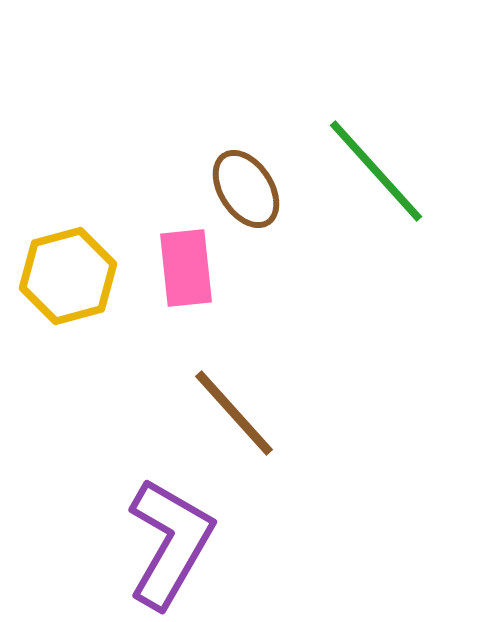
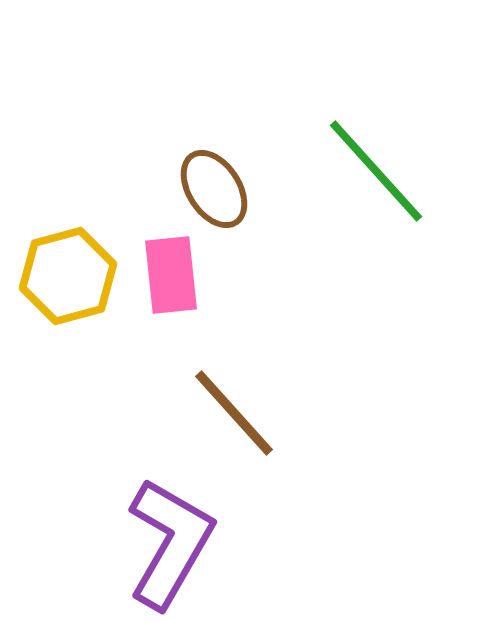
brown ellipse: moved 32 px left
pink rectangle: moved 15 px left, 7 px down
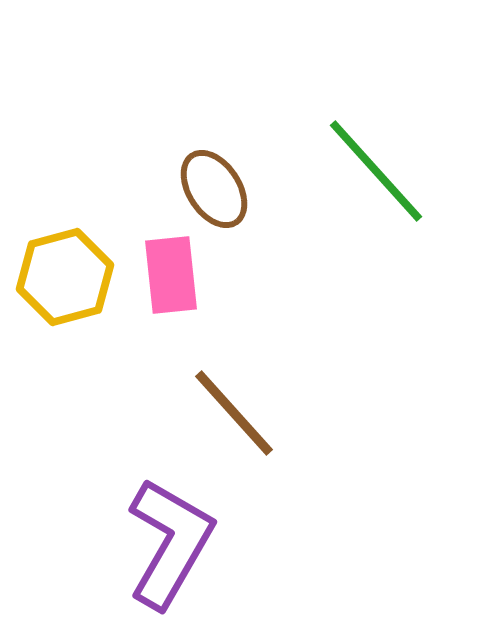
yellow hexagon: moved 3 px left, 1 px down
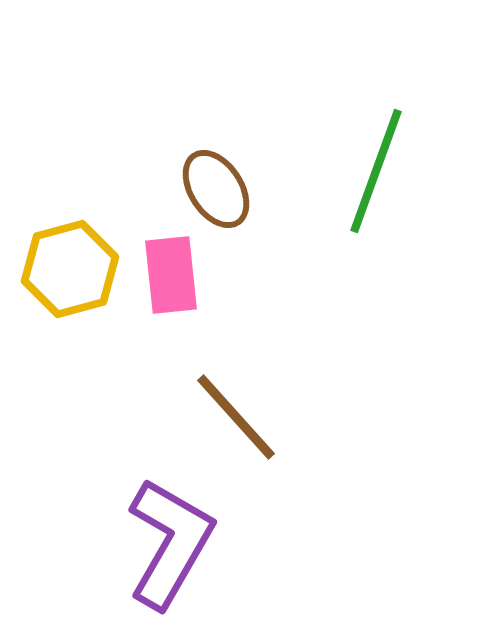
green line: rotated 62 degrees clockwise
brown ellipse: moved 2 px right
yellow hexagon: moved 5 px right, 8 px up
brown line: moved 2 px right, 4 px down
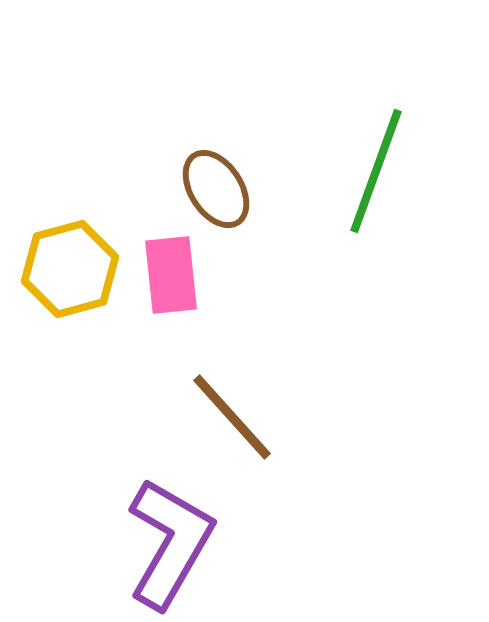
brown line: moved 4 px left
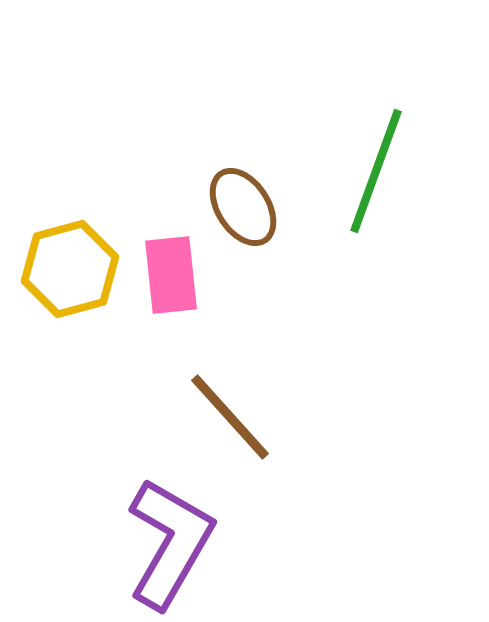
brown ellipse: moved 27 px right, 18 px down
brown line: moved 2 px left
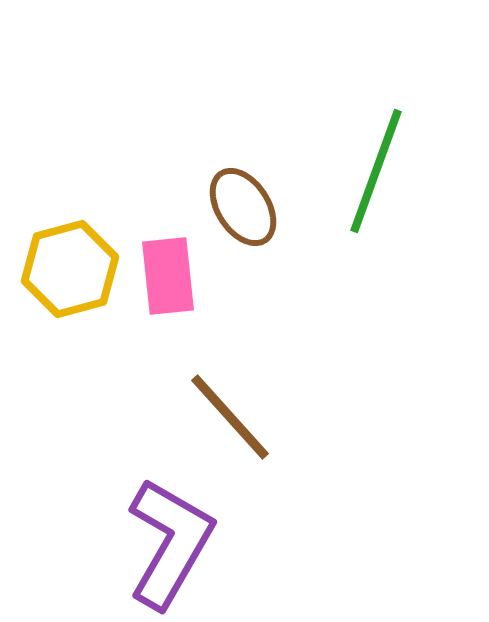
pink rectangle: moved 3 px left, 1 px down
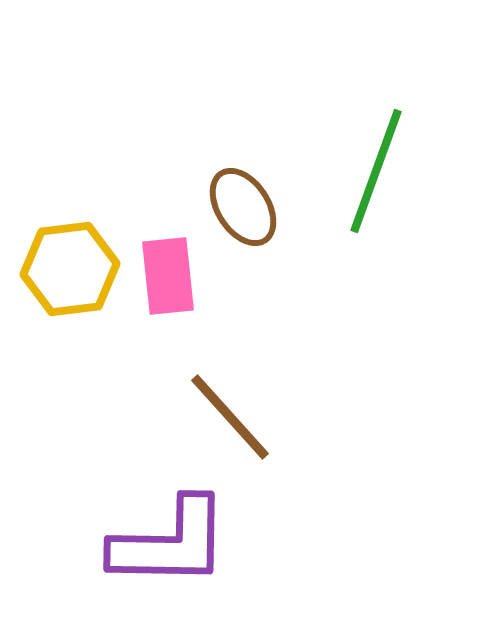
yellow hexagon: rotated 8 degrees clockwise
purple L-shape: rotated 61 degrees clockwise
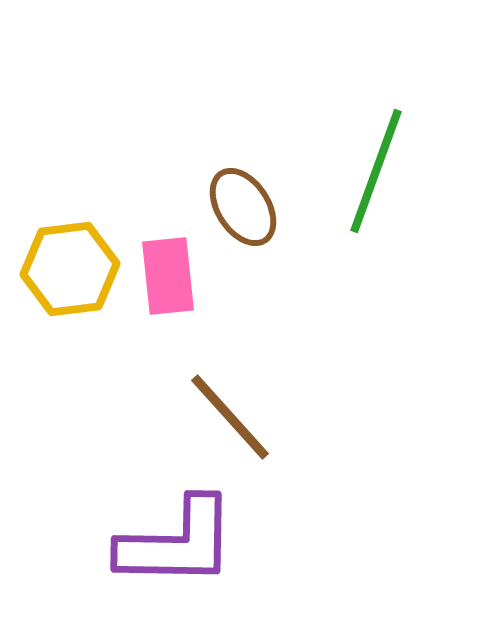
purple L-shape: moved 7 px right
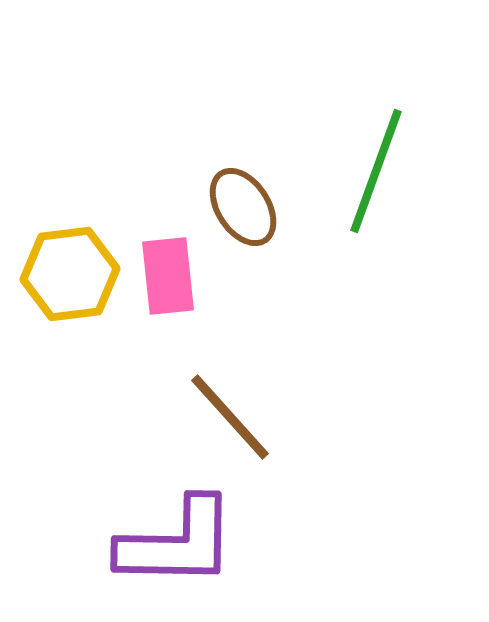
yellow hexagon: moved 5 px down
